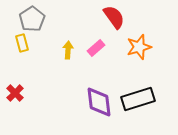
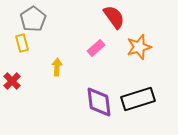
gray pentagon: moved 1 px right
yellow arrow: moved 11 px left, 17 px down
red cross: moved 3 px left, 12 px up
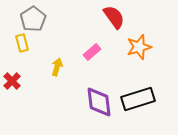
pink rectangle: moved 4 px left, 4 px down
yellow arrow: rotated 12 degrees clockwise
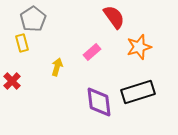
black rectangle: moved 7 px up
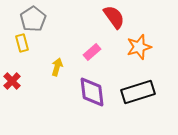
purple diamond: moved 7 px left, 10 px up
